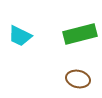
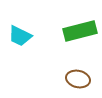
green rectangle: moved 3 px up
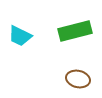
green rectangle: moved 5 px left
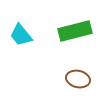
cyan trapezoid: moved 1 px right, 1 px up; rotated 25 degrees clockwise
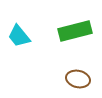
cyan trapezoid: moved 2 px left, 1 px down
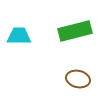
cyan trapezoid: rotated 130 degrees clockwise
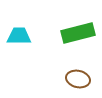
green rectangle: moved 3 px right, 2 px down
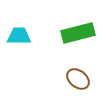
brown ellipse: rotated 25 degrees clockwise
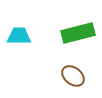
brown ellipse: moved 5 px left, 3 px up
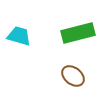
cyan trapezoid: rotated 15 degrees clockwise
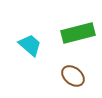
cyan trapezoid: moved 11 px right, 9 px down; rotated 25 degrees clockwise
